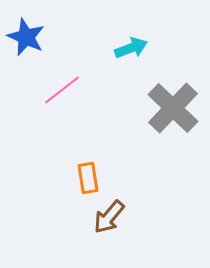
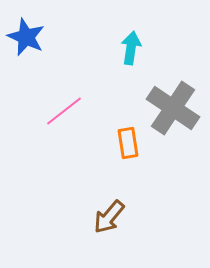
cyan arrow: rotated 60 degrees counterclockwise
pink line: moved 2 px right, 21 px down
gray cross: rotated 10 degrees counterclockwise
orange rectangle: moved 40 px right, 35 px up
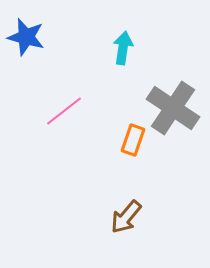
blue star: rotated 9 degrees counterclockwise
cyan arrow: moved 8 px left
orange rectangle: moved 5 px right, 3 px up; rotated 28 degrees clockwise
brown arrow: moved 17 px right
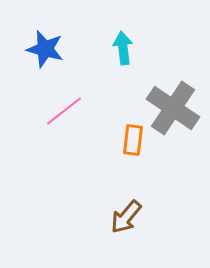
blue star: moved 19 px right, 12 px down
cyan arrow: rotated 16 degrees counterclockwise
orange rectangle: rotated 12 degrees counterclockwise
